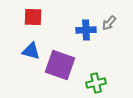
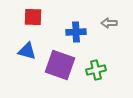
gray arrow: rotated 49 degrees clockwise
blue cross: moved 10 px left, 2 px down
blue triangle: moved 4 px left
green cross: moved 13 px up
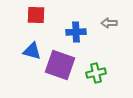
red square: moved 3 px right, 2 px up
blue triangle: moved 5 px right
green cross: moved 3 px down
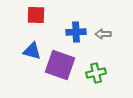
gray arrow: moved 6 px left, 11 px down
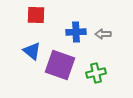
blue triangle: rotated 24 degrees clockwise
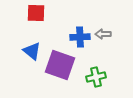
red square: moved 2 px up
blue cross: moved 4 px right, 5 px down
green cross: moved 4 px down
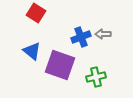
red square: rotated 30 degrees clockwise
blue cross: moved 1 px right; rotated 18 degrees counterclockwise
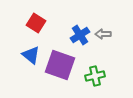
red square: moved 10 px down
blue cross: moved 1 px left, 2 px up; rotated 12 degrees counterclockwise
blue triangle: moved 1 px left, 4 px down
green cross: moved 1 px left, 1 px up
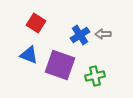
blue triangle: moved 2 px left; rotated 18 degrees counterclockwise
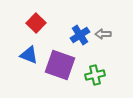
red square: rotated 12 degrees clockwise
green cross: moved 1 px up
